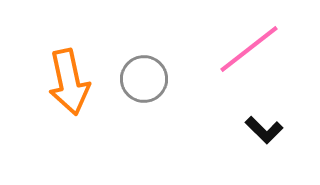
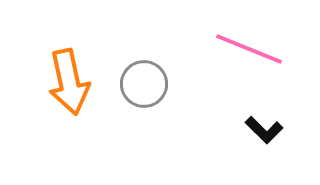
pink line: rotated 60 degrees clockwise
gray circle: moved 5 px down
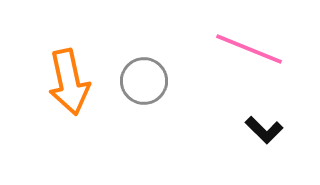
gray circle: moved 3 px up
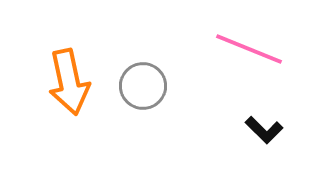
gray circle: moved 1 px left, 5 px down
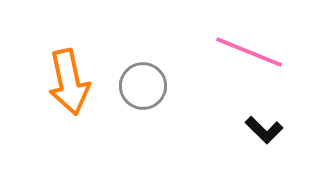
pink line: moved 3 px down
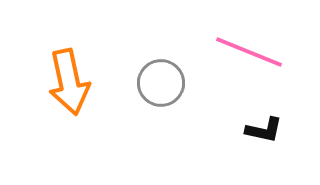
gray circle: moved 18 px right, 3 px up
black L-shape: rotated 33 degrees counterclockwise
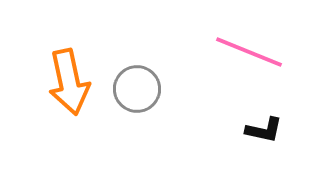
gray circle: moved 24 px left, 6 px down
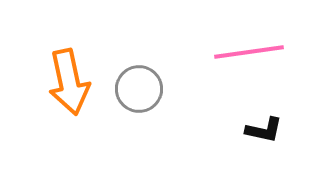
pink line: rotated 30 degrees counterclockwise
gray circle: moved 2 px right
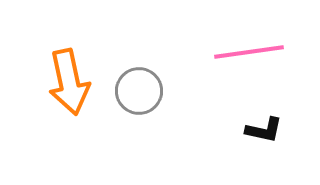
gray circle: moved 2 px down
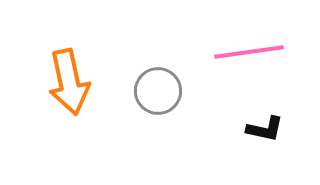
gray circle: moved 19 px right
black L-shape: moved 1 px right, 1 px up
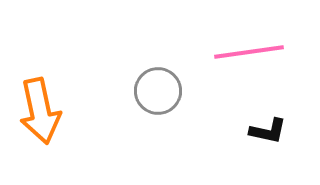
orange arrow: moved 29 px left, 29 px down
black L-shape: moved 3 px right, 2 px down
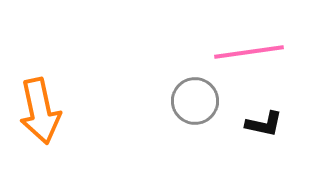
gray circle: moved 37 px right, 10 px down
black L-shape: moved 4 px left, 7 px up
